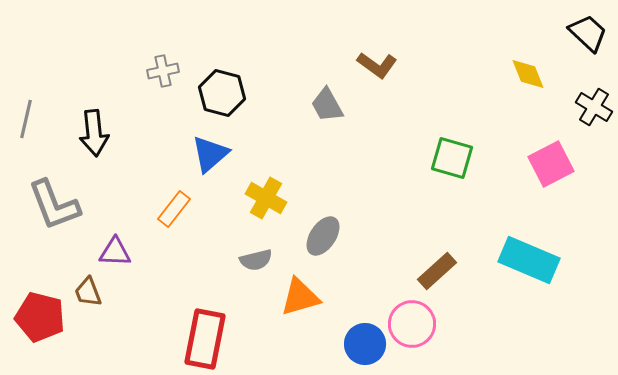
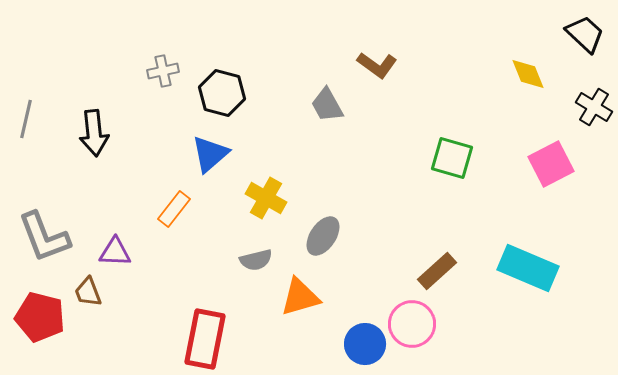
black trapezoid: moved 3 px left, 1 px down
gray L-shape: moved 10 px left, 32 px down
cyan rectangle: moved 1 px left, 8 px down
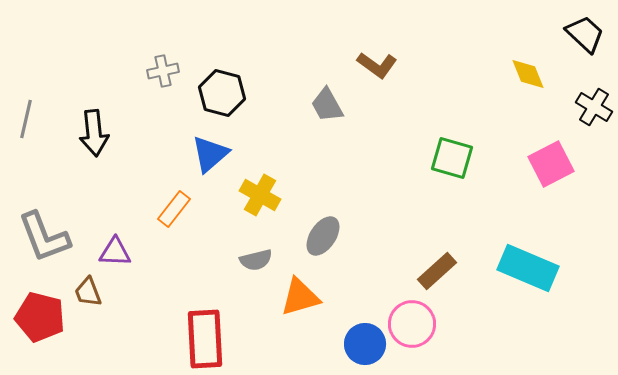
yellow cross: moved 6 px left, 3 px up
red rectangle: rotated 14 degrees counterclockwise
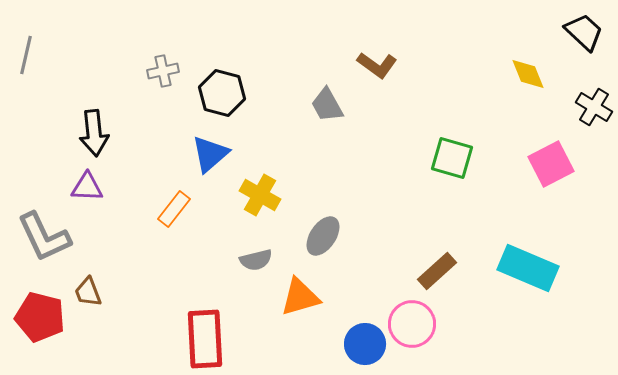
black trapezoid: moved 1 px left, 2 px up
gray line: moved 64 px up
gray L-shape: rotated 4 degrees counterclockwise
purple triangle: moved 28 px left, 65 px up
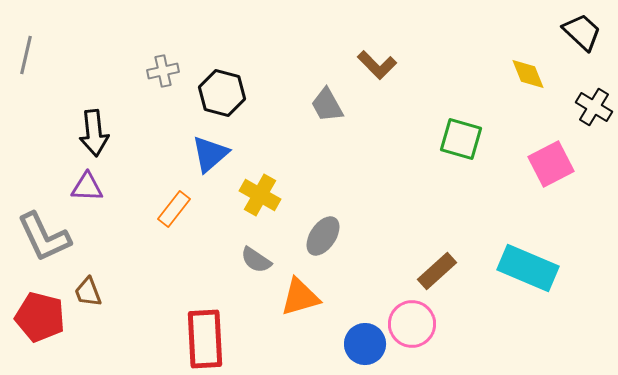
black trapezoid: moved 2 px left
brown L-shape: rotated 9 degrees clockwise
green square: moved 9 px right, 19 px up
gray semicircle: rotated 48 degrees clockwise
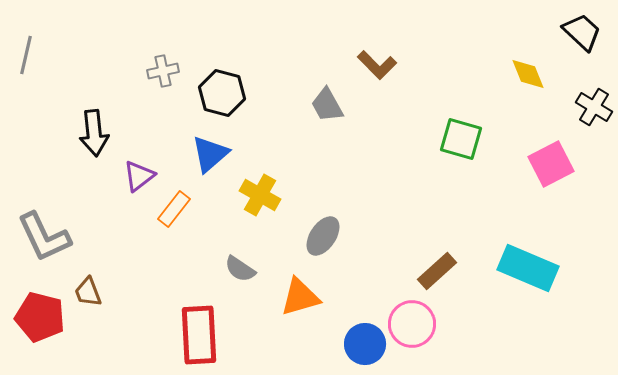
purple triangle: moved 52 px right, 11 px up; rotated 40 degrees counterclockwise
gray semicircle: moved 16 px left, 9 px down
red rectangle: moved 6 px left, 4 px up
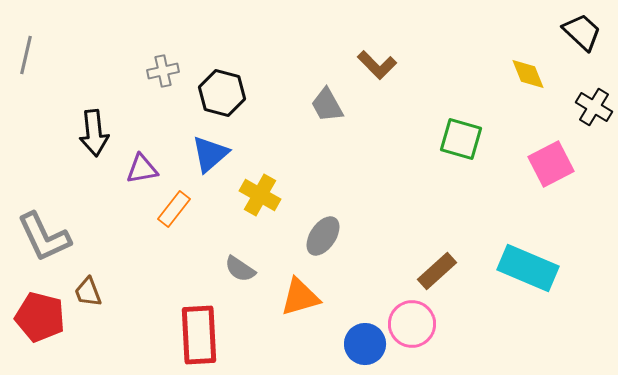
purple triangle: moved 3 px right, 7 px up; rotated 28 degrees clockwise
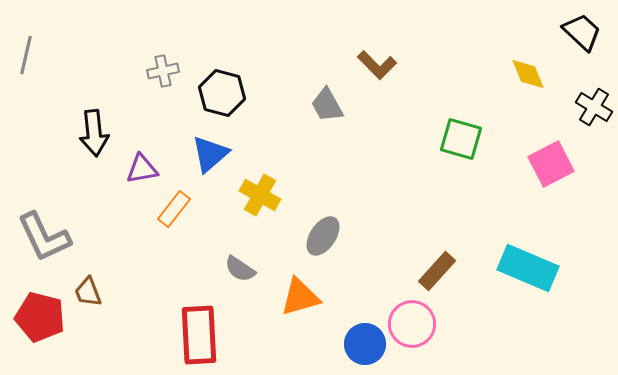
brown rectangle: rotated 6 degrees counterclockwise
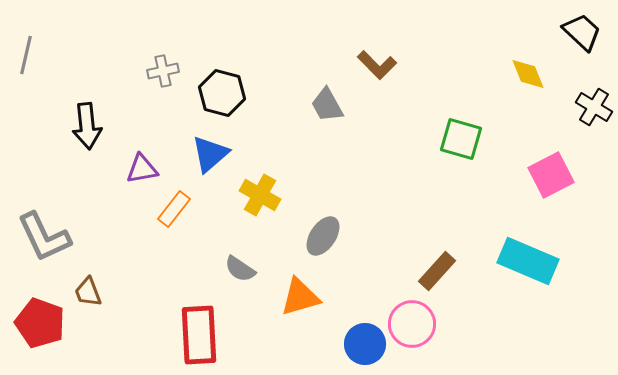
black arrow: moved 7 px left, 7 px up
pink square: moved 11 px down
cyan rectangle: moved 7 px up
red pentagon: moved 6 px down; rotated 6 degrees clockwise
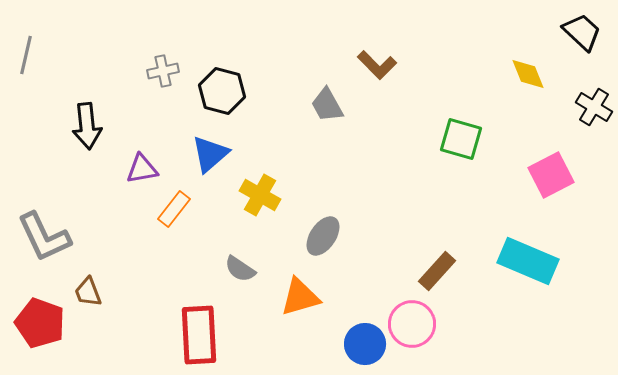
black hexagon: moved 2 px up
